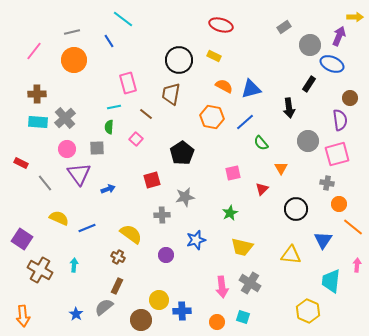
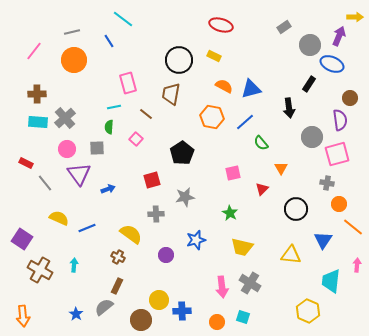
gray circle at (308, 141): moved 4 px right, 4 px up
red rectangle at (21, 163): moved 5 px right
green star at (230, 213): rotated 14 degrees counterclockwise
gray cross at (162, 215): moved 6 px left, 1 px up
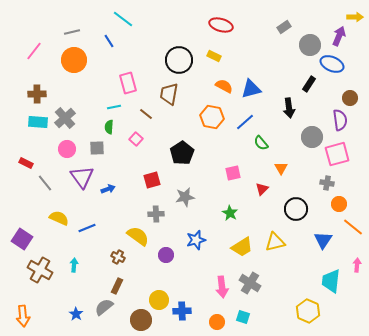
brown trapezoid at (171, 94): moved 2 px left
purple triangle at (79, 174): moved 3 px right, 3 px down
yellow semicircle at (131, 234): moved 7 px right, 2 px down
yellow trapezoid at (242, 247): rotated 45 degrees counterclockwise
yellow triangle at (291, 255): moved 16 px left, 13 px up; rotated 20 degrees counterclockwise
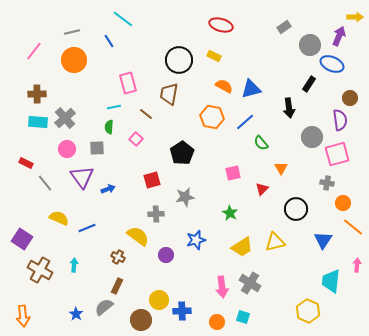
orange circle at (339, 204): moved 4 px right, 1 px up
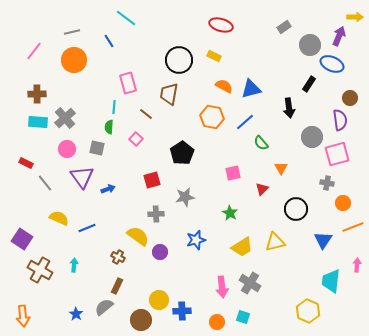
cyan line at (123, 19): moved 3 px right, 1 px up
cyan line at (114, 107): rotated 72 degrees counterclockwise
gray square at (97, 148): rotated 14 degrees clockwise
orange line at (353, 227): rotated 60 degrees counterclockwise
purple circle at (166, 255): moved 6 px left, 3 px up
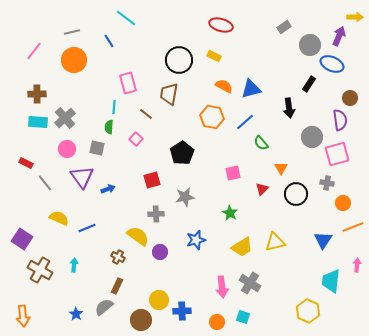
black circle at (296, 209): moved 15 px up
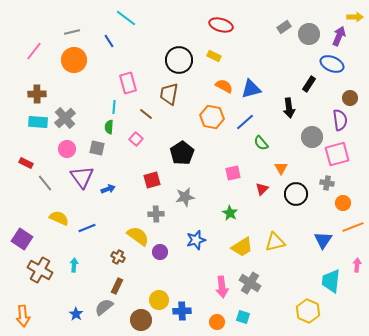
gray circle at (310, 45): moved 1 px left, 11 px up
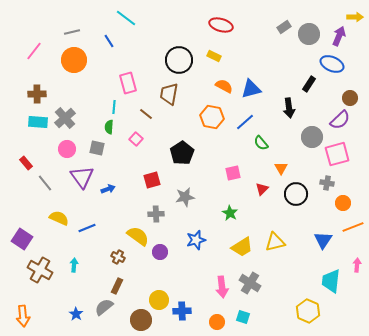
purple semicircle at (340, 120): rotated 55 degrees clockwise
red rectangle at (26, 163): rotated 24 degrees clockwise
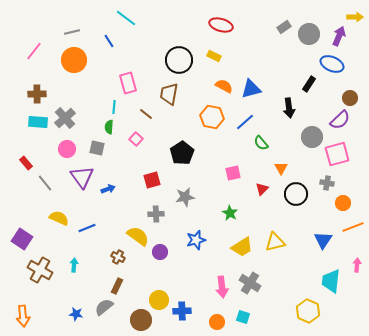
blue star at (76, 314): rotated 24 degrees counterclockwise
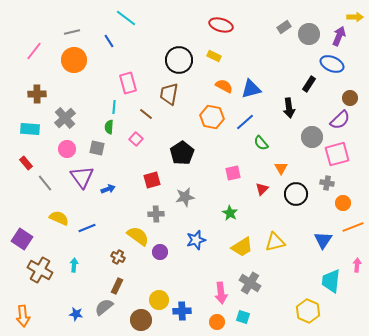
cyan rectangle at (38, 122): moved 8 px left, 7 px down
pink arrow at (222, 287): moved 1 px left, 6 px down
